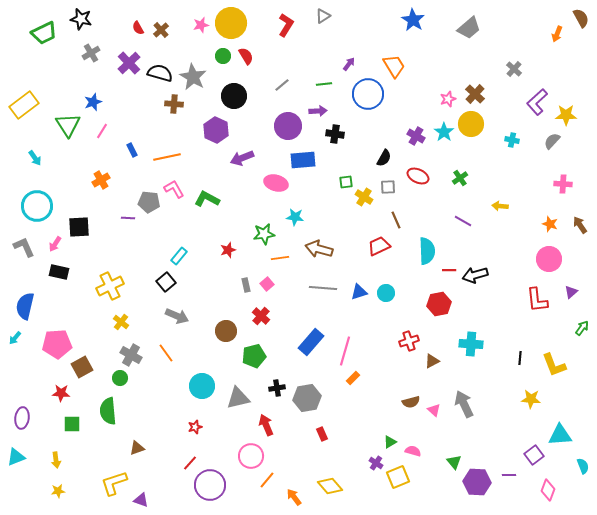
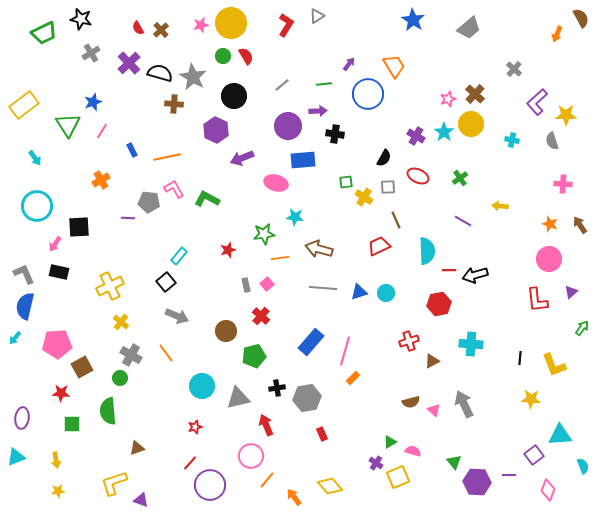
gray triangle at (323, 16): moved 6 px left
gray semicircle at (552, 141): rotated 60 degrees counterclockwise
gray L-shape at (24, 247): moved 27 px down
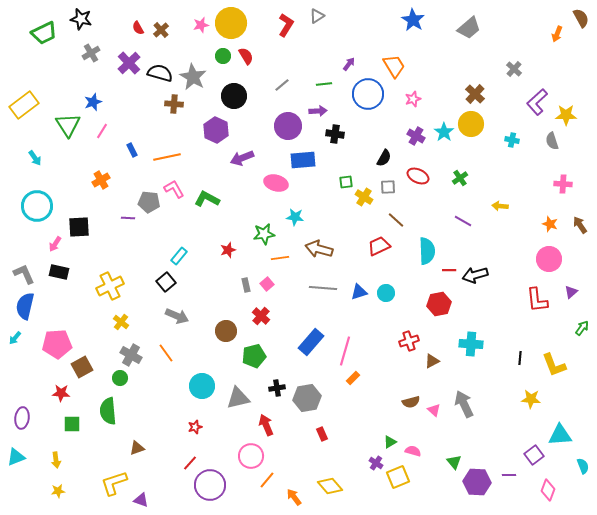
pink star at (448, 99): moved 35 px left
brown line at (396, 220): rotated 24 degrees counterclockwise
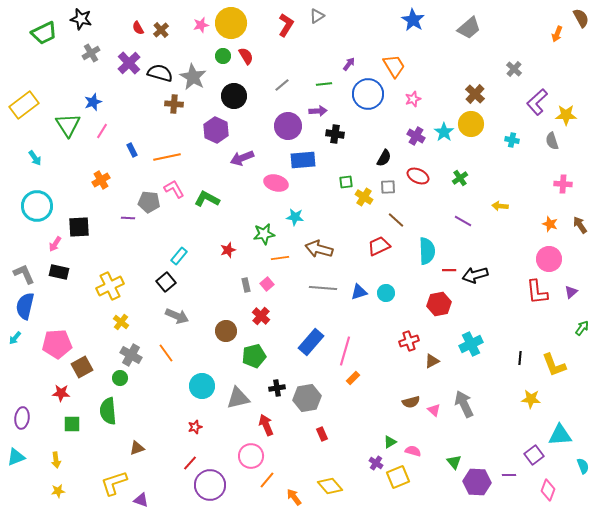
red L-shape at (537, 300): moved 8 px up
cyan cross at (471, 344): rotated 30 degrees counterclockwise
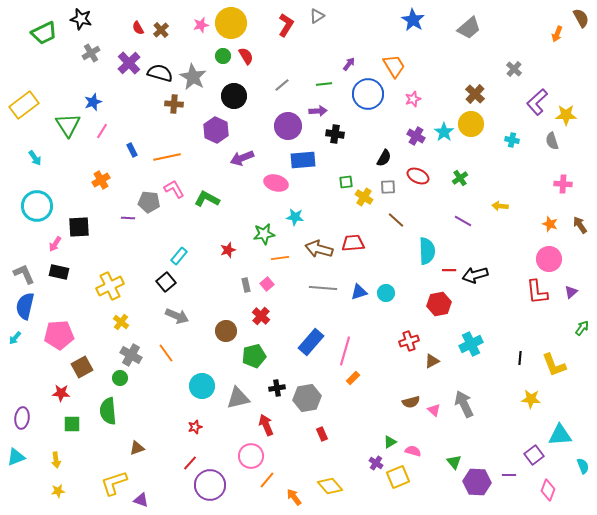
red trapezoid at (379, 246): moved 26 px left, 3 px up; rotated 20 degrees clockwise
pink pentagon at (57, 344): moved 2 px right, 9 px up
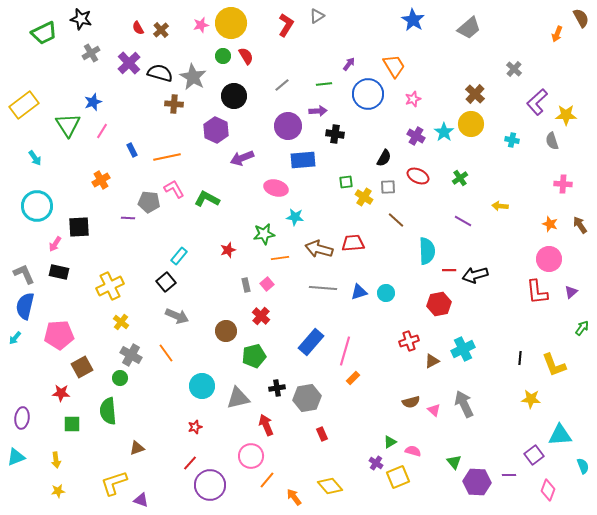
pink ellipse at (276, 183): moved 5 px down
cyan cross at (471, 344): moved 8 px left, 5 px down
